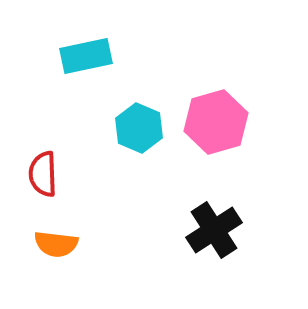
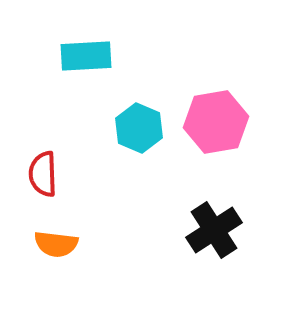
cyan rectangle: rotated 9 degrees clockwise
pink hexagon: rotated 6 degrees clockwise
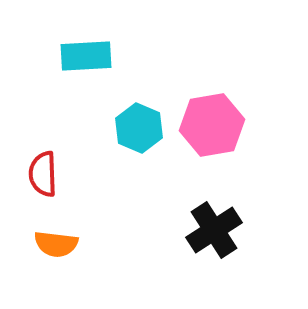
pink hexagon: moved 4 px left, 3 px down
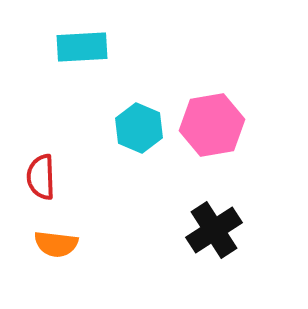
cyan rectangle: moved 4 px left, 9 px up
red semicircle: moved 2 px left, 3 px down
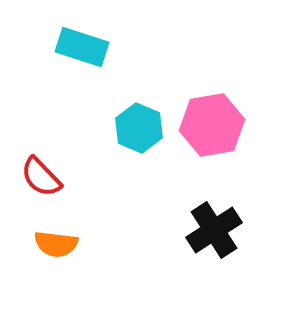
cyan rectangle: rotated 21 degrees clockwise
red semicircle: rotated 42 degrees counterclockwise
